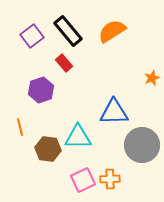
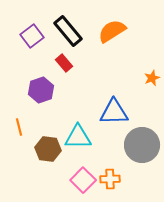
orange line: moved 1 px left
pink square: rotated 20 degrees counterclockwise
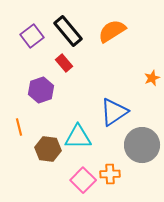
blue triangle: rotated 32 degrees counterclockwise
orange cross: moved 5 px up
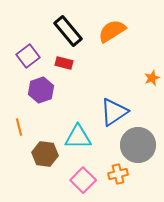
purple square: moved 4 px left, 20 px down
red rectangle: rotated 36 degrees counterclockwise
gray circle: moved 4 px left
brown hexagon: moved 3 px left, 5 px down
orange cross: moved 8 px right; rotated 12 degrees counterclockwise
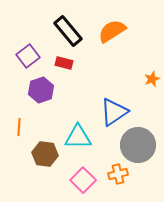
orange star: moved 1 px down
orange line: rotated 18 degrees clockwise
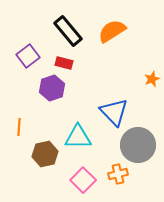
purple hexagon: moved 11 px right, 2 px up
blue triangle: rotated 40 degrees counterclockwise
brown hexagon: rotated 20 degrees counterclockwise
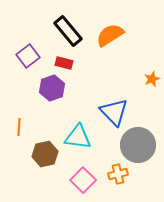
orange semicircle: moved 2 px left, 4 px down
cyan triangle: rotated 8 degrees clockwise
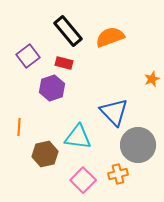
orange semicircle: moved 2 px down; rotated 12 degrees clockwise
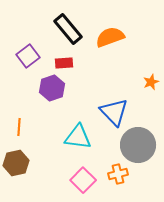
black rectangle: moved 2 px up
red rectangle: rotated 18 degrees counterclockwise
orange star: moved 1 px left, 3 px down
brown hexagon: moved 29 px left, 9 px down
